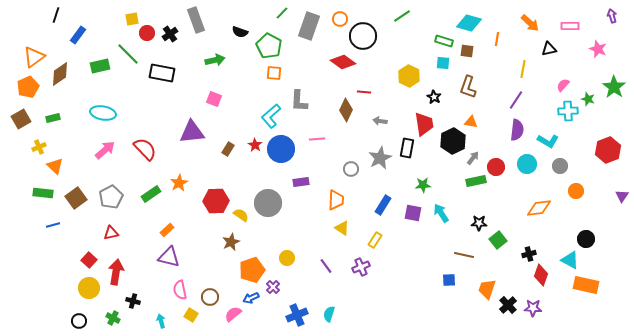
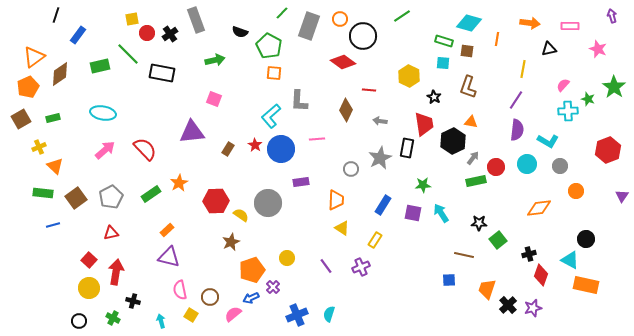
orange arrow at (530, 23): rotated 36 degrees counterclockwise
red line at (364, 92): moved 5 px right, 2 px up
purple star at (533, 308): rotated 18 degrees counterclockwise
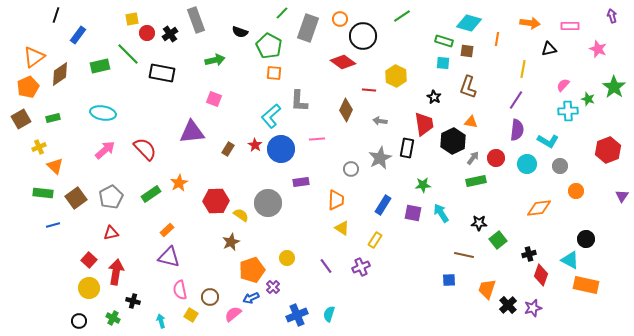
gray rectangle at (309, 26): moved 1 px left, 2 px down
yellow hexagon at (409, 76): moved 13 px left
red circle at (496, 167): moved 9 px up
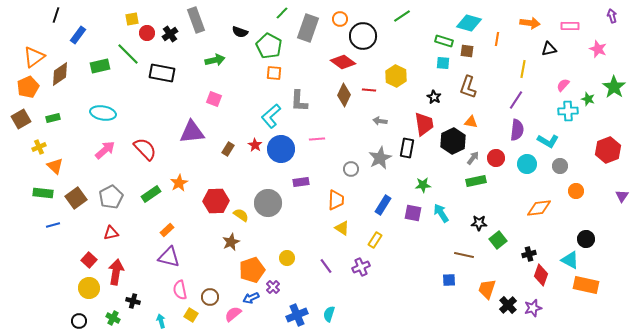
brown diamond at (346, 110): moved 2 px left, 15 px up
